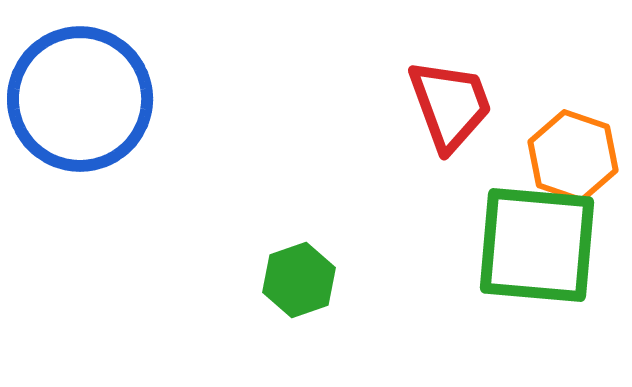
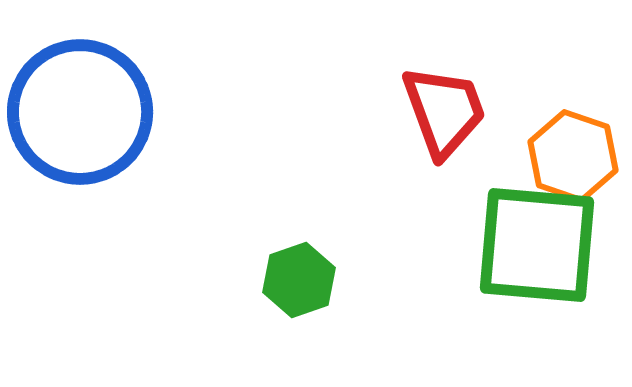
blue circle: moved 13 px down
red trapezoid: moved 6 px left, 6 px down
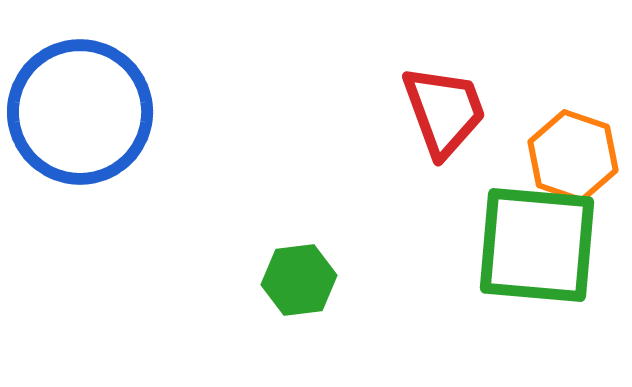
green hexagon: rotated 12 degrees clockwise
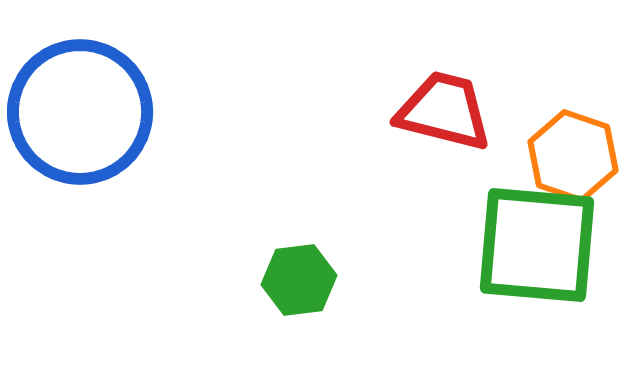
red trapezoid: rotated 56 degrees counterclockwise
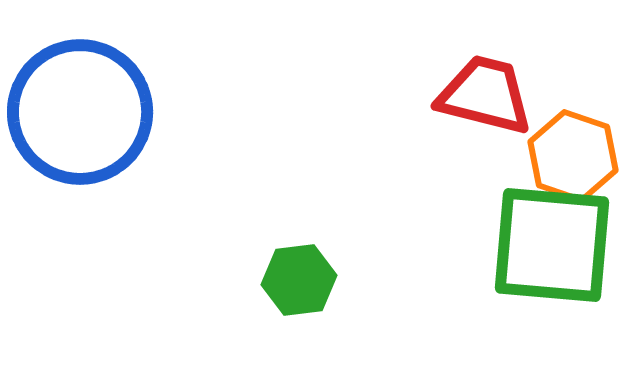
red trapezoid: moved 41 px right, 16 px up
green square: moved 15 px right
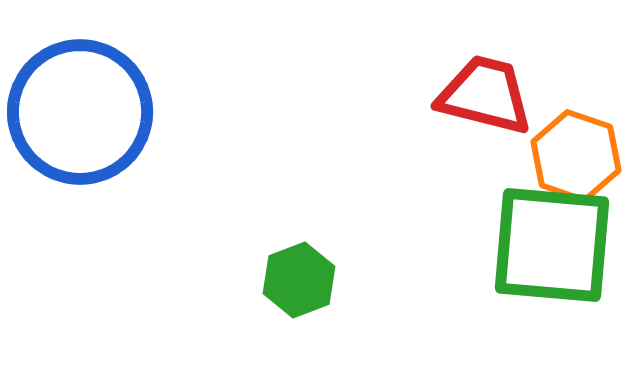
orange hexagon: moved 3 px right
green hexagon: rotated 14 degrees counterclockwise
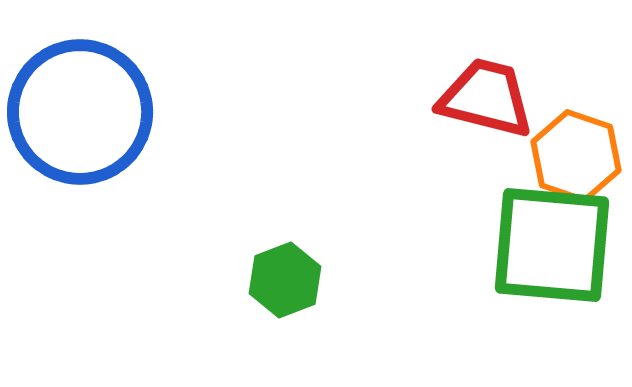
red trapezoid: moved 1 px right, 3 px down
green hexagon: moved 14 px left
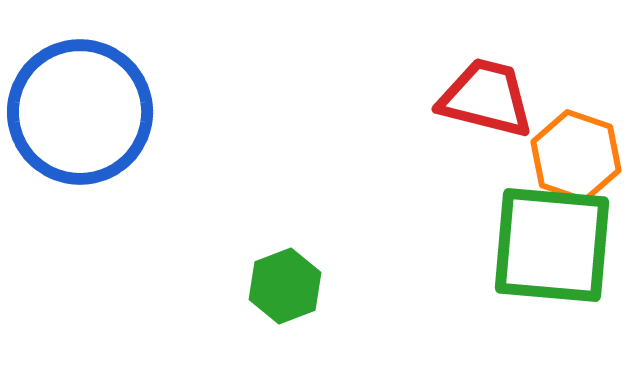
green hexagon: moved 6 px down
